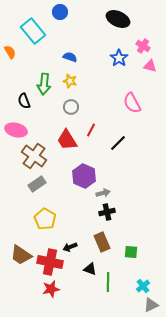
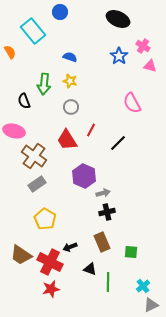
blue star: moved 2 px up
pink ellipse: moved 2 px left, 1 px down
red cross: rotated 15 degrees clockwise
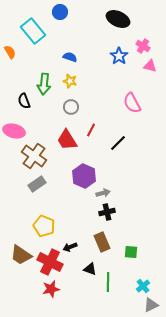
yellow pentagon: moved 1 px left, 7 px down; rotated 10 degrees counterclockwise
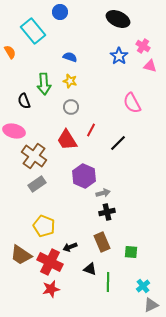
green arrow: rotated 10 degrees counterclockwise
